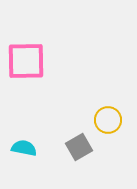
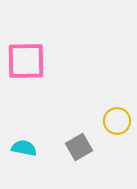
yellow circle: moved 9 px right, 1 px down
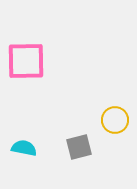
yellow circle: moved 2 px left, 1 px up
gray square: rotated 16 degrees clockwise
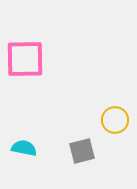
pink square: moved 1 px left, 2 px up
gray square: moved 3 px right, 4 px down
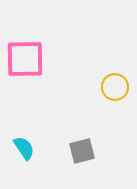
yellow circle: moved 33 px up
cyan semicircle: rotated 45 degrees clockwise
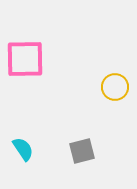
cyan semicircle: moved 1 px left, 1 px down
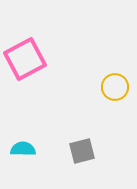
pink square: rotated 27 degrees counterclockwise
cyan semicircle: rotated 55 degrees counterclockwise
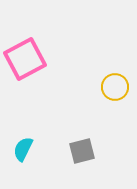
cyan semicircle: rotated 65 degrees counterclockwise
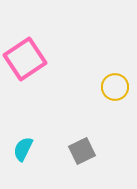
pink square: rotated 6 degrees counterclockwise
gray square: rotated 12 degrees counterclockwise
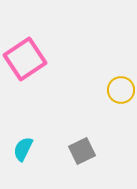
yellow circle: moved 6 px right, 3 px down
